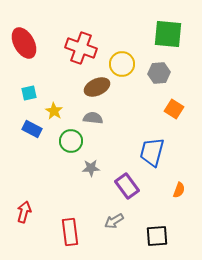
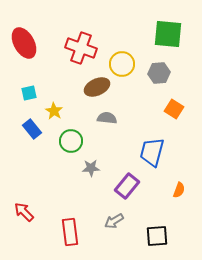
gray semicircle: moved 14 px right
blue rectangle: rotated 24 degrees clockwise
purple rectangle: rotated 75 degrees clockwise
red arrow: rotated 60 degrees counterclockwise
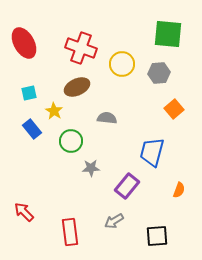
brown ellipse: moved 20 px left
orange square: rotated 18 degrees clockwise
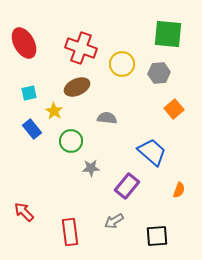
blue trapezoid: rotated 116 degrees clockwise
